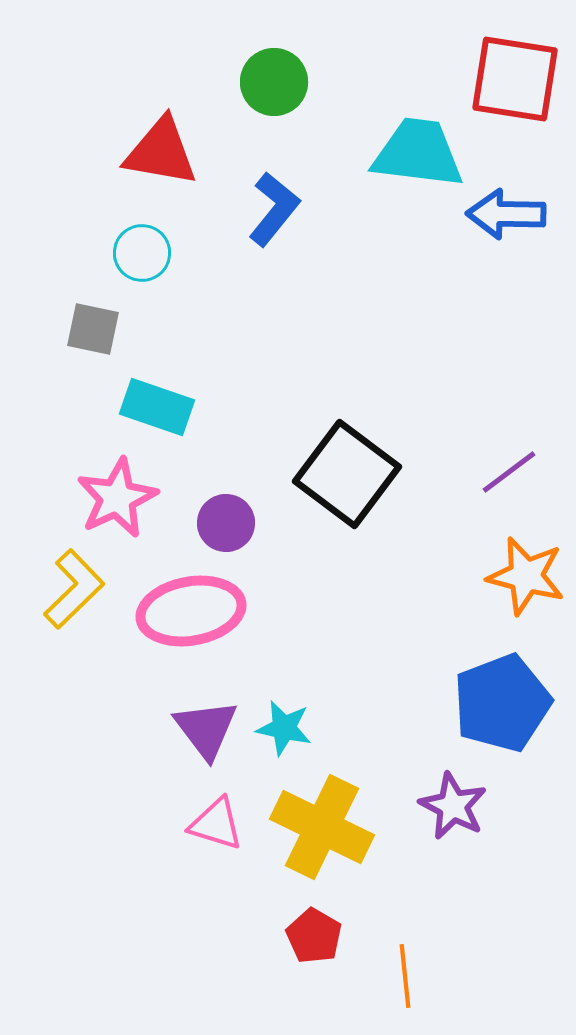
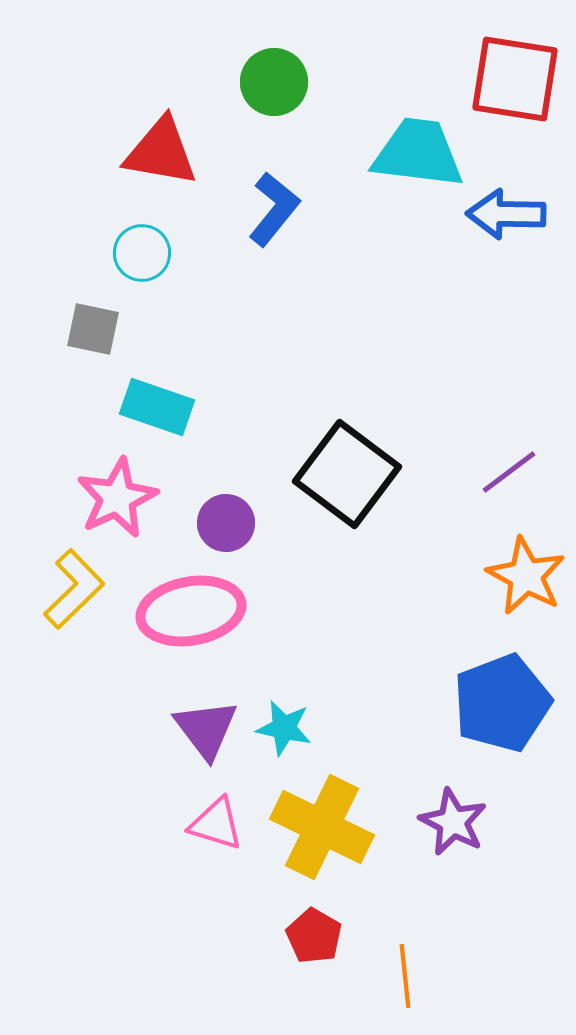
orange star: rotated 14 degrees clockwise
purple star: moved 16 px down
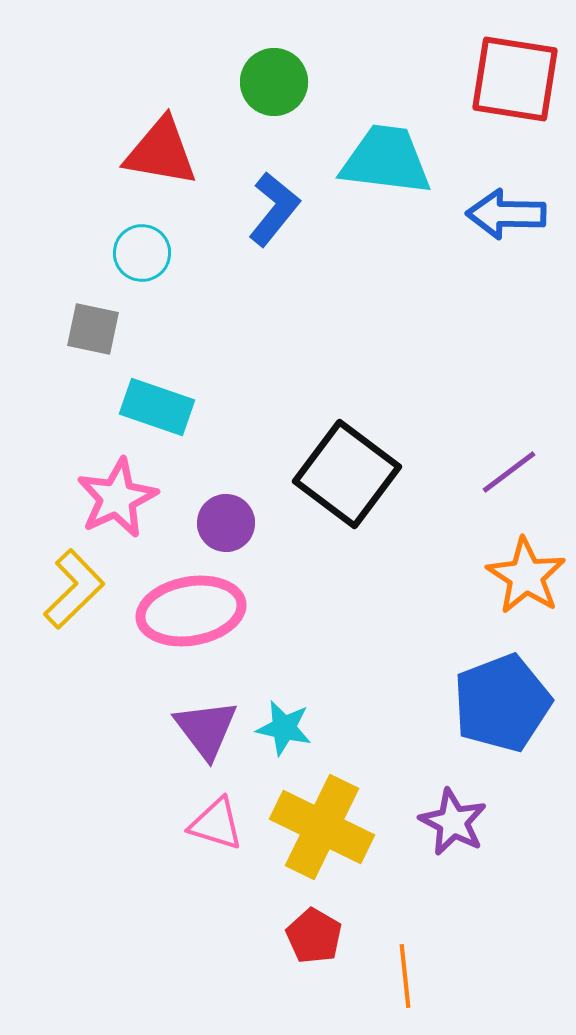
cyan trapezoid: moved 32 px left, 7 px down
orange star: rotated 4 degrees clockwise
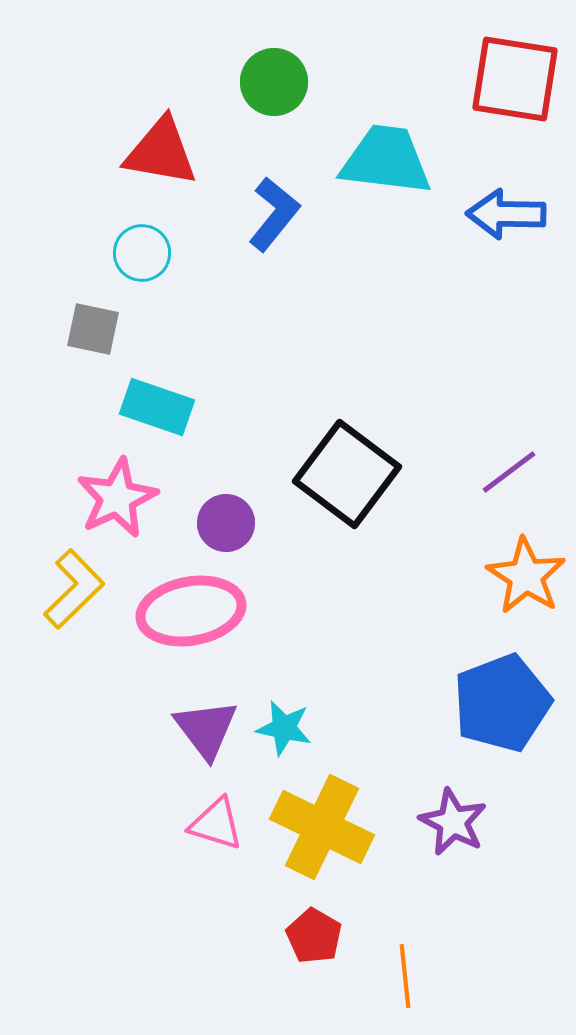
blue L-shape: moved 5 px down
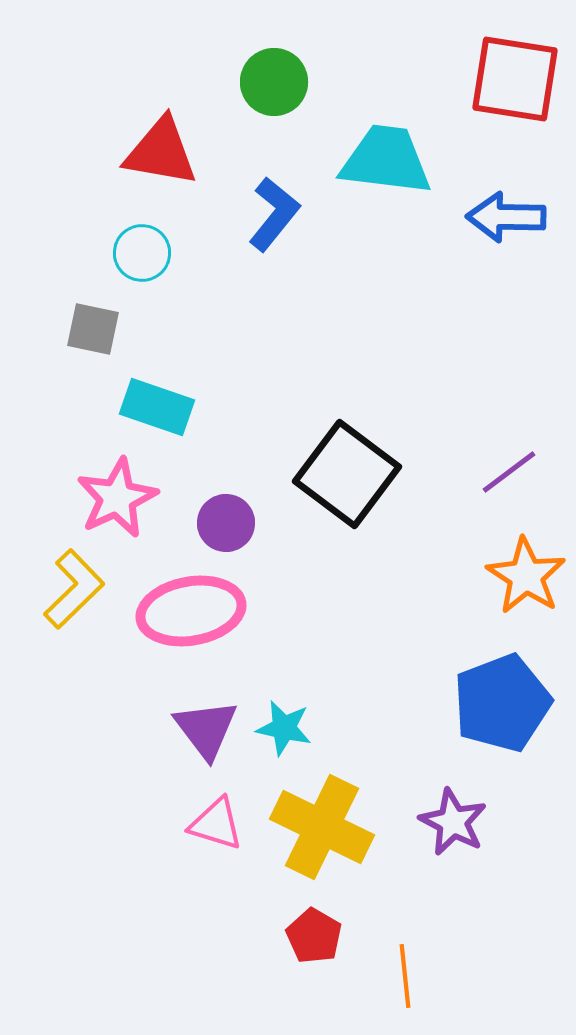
blue arrow: moved 3 px down
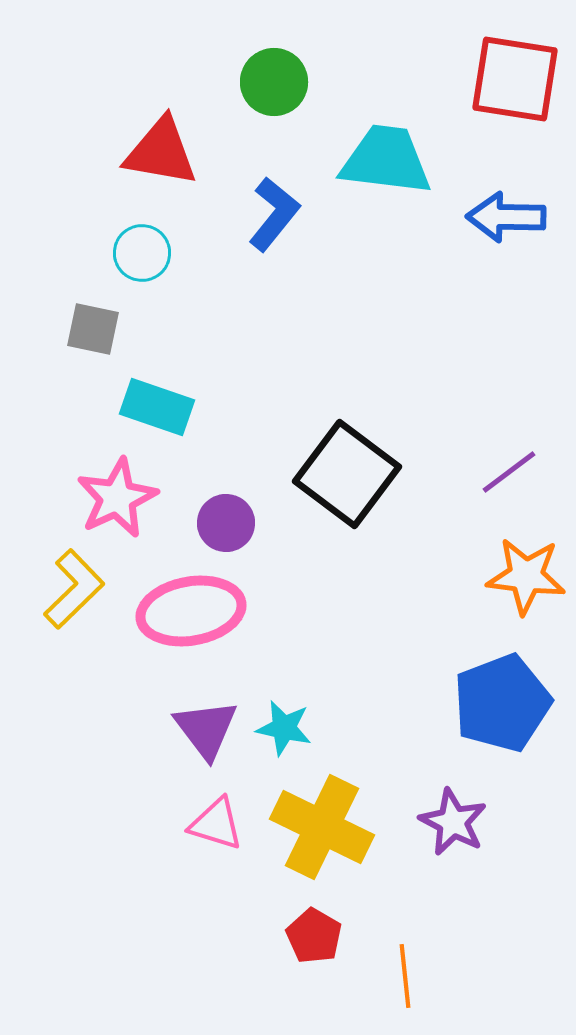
orange star: rotated 26 degrees counterclockwise
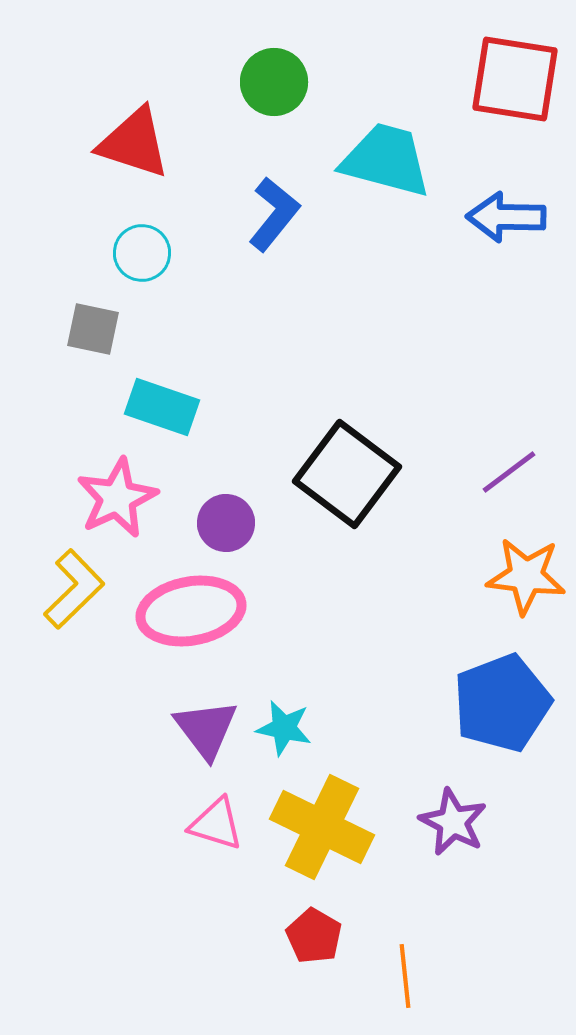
red triangle: moved 27 px left, 9 px up; rotated 8 degrees clockwise
cyan trapezoid: rotated 8 degrees clockwise
cyan rectangle: moved 5 px right
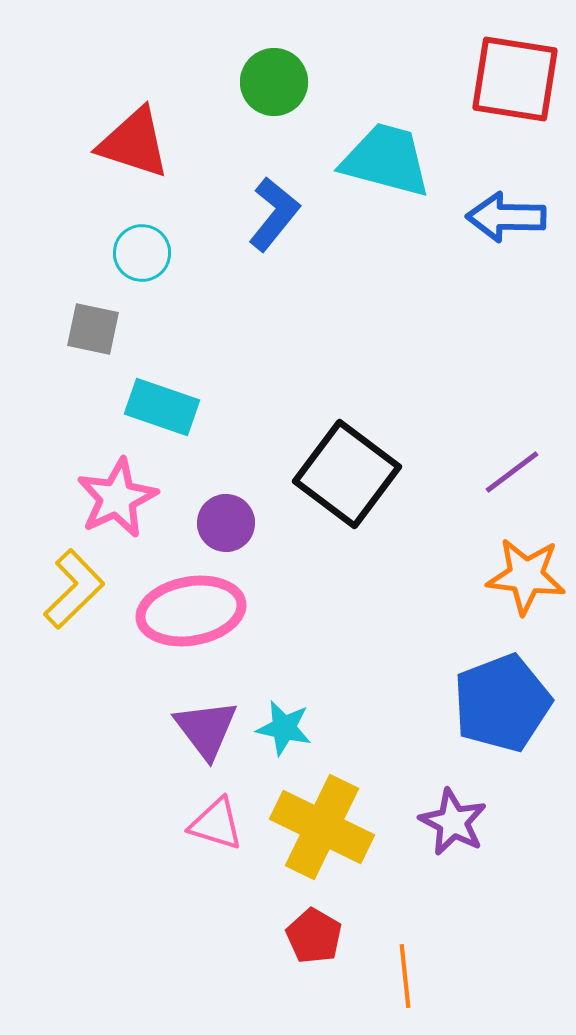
purple line: moved 3 px right
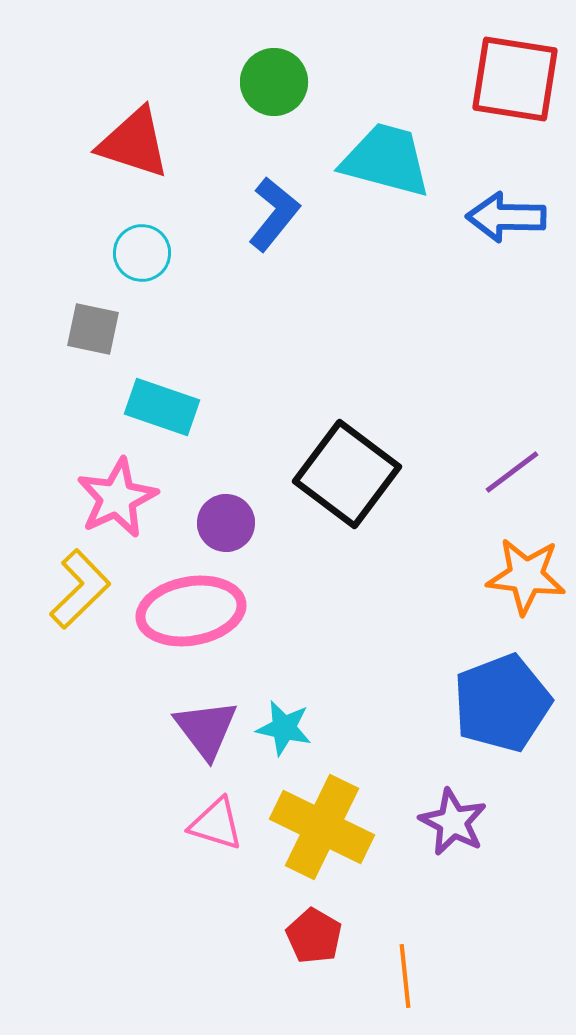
yellow L-shape: moved 6 px right
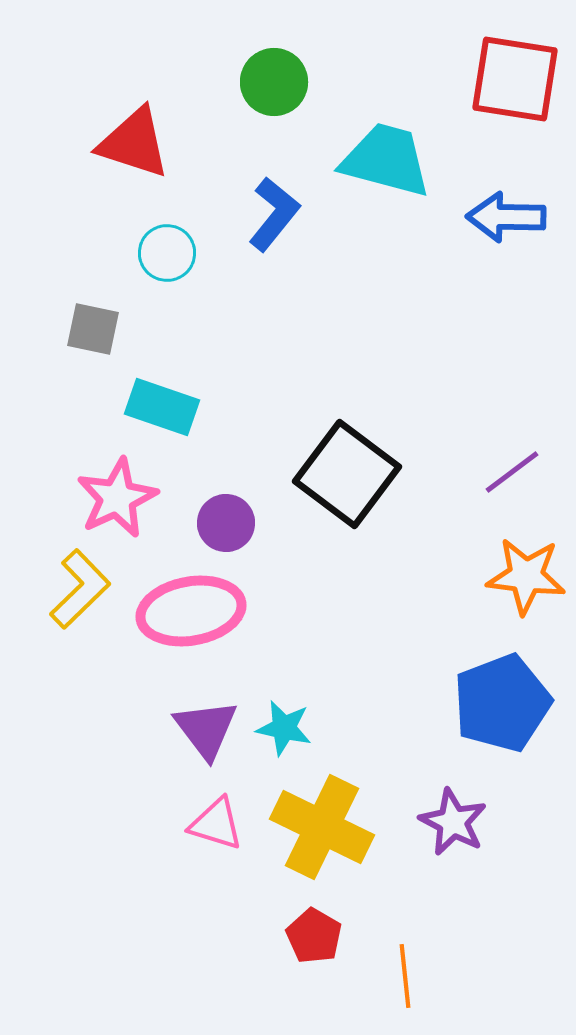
cyan circle: moved 25 px right
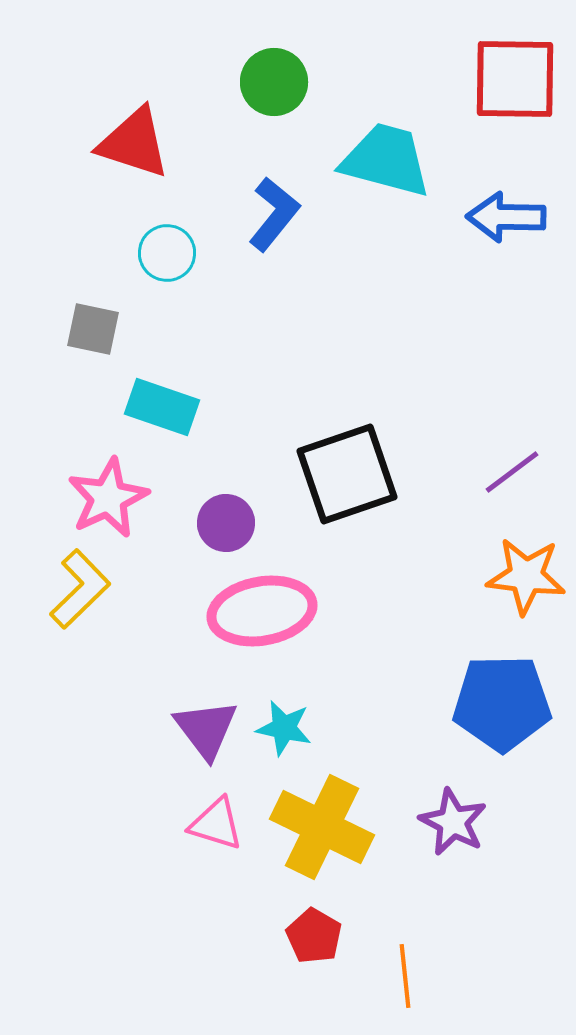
red square: rotated 8 degrees counterclockwise
black square: rotated 34 degrees clockwise
pink star: moved 9 px left
pink ellipse: moved 71 px right
blue pentagon: rotated 20 degrees clockwise
